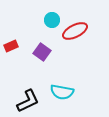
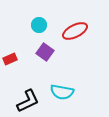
cyan circle: moved 13 px left, 5 px down
red rectangle: moved 1 px left, 13 px down
purple square: moved 3 px right
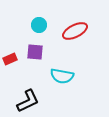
purple square: moved 10 px left; rotated 30 degrees counterclockwise
cyan semicircle: moved 16 px up
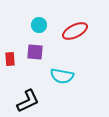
red rectangle: rotated 72 degrees counterclockwise
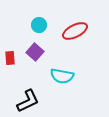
purple square: rotated 36 degrees clockwise
red rectangle: moved 1 px up
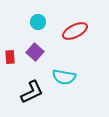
cyan circle: moved 1 px left, 3 px up
red rectangle: moved 1 px up
cyan semicircle: moved 2 px right, 1 px down
black L-shape: moved 4 px right, 9 px up
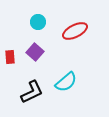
cyan semicircle: moved 2 px right, 5 px down; rotated 50 degrees counterclockwise
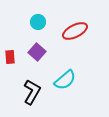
purple square: moved 2 px right
cyan semicircle: moved 1 px left, 2 px up
black L-shape: rotated 35 degrees counterclockwise
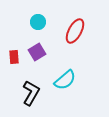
red ellipse: rotated 35 degrees counterclockwise
purple square: rotated 18 degrees clockwise
red rectangle: moved 4 px right
black L-shape: moved 1 px left, 1 px down
